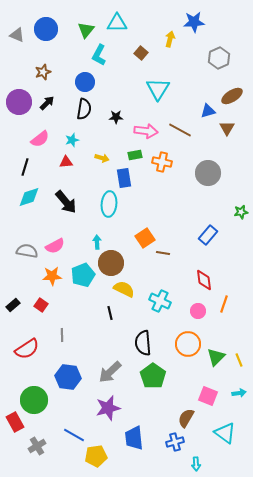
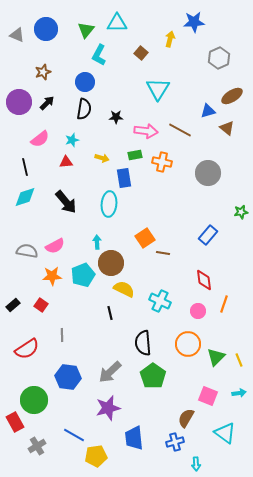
brown triangle at (227, 128): rotated 21 degrees counterclockwise
black line at (25, 167): rotated 30 degrees counterclockwise
cyan diamond at (29, 197): moved 4 px left
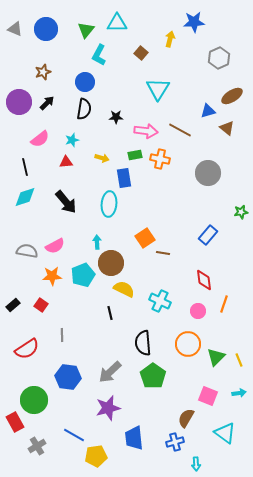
gray triangle at (17, 35): moved 2 px left, 6 px up
orange cross at (162, 162): moved 2 px left, 3 px up
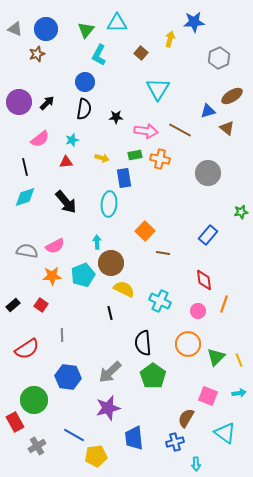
brown star at (43, 72): moved 6 px left, 18 px up
orange square at (145, 238): moved 7 px up; rotated 12 degrees counterclockwise
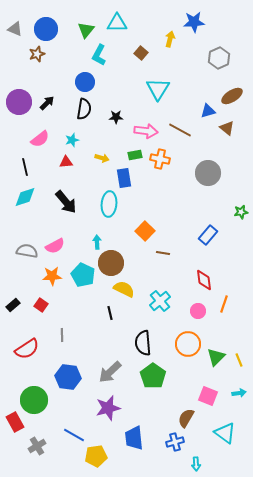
cyan pentagon at (83, 275): rotated 25 degrees counterclockwise
cyan cross at (160, 301): rotated 25 degrees clockwise
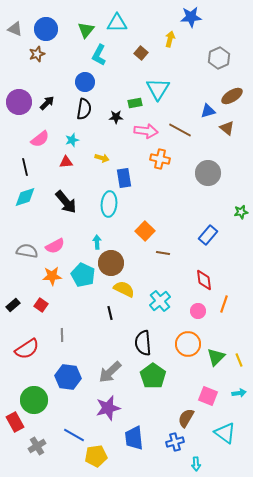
blue star at (194, 22): moved 3 px left, 5 px up
green rectangle at (135, 155): moved 52 px up
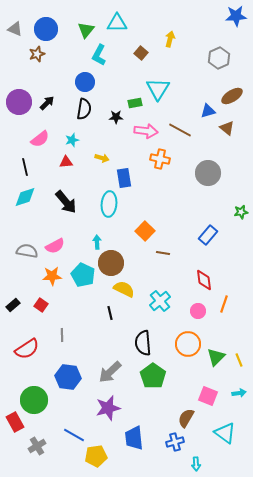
blue star at (191, 17): moved 45 px right, 1 px up
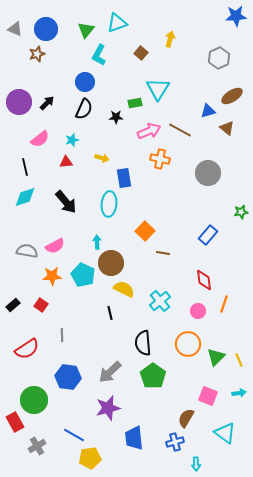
cyan triangle at (117, 23): rotated 20 degrees counterclockwise
black semicircle at (84, 109): rotated 15 degrees clockwise
pink arrow at (146, 131): moved 3 px right; rotated 30 degrees counterclockwise
yellow pentagon at (96, 456): moved 6 px left, 2 px down
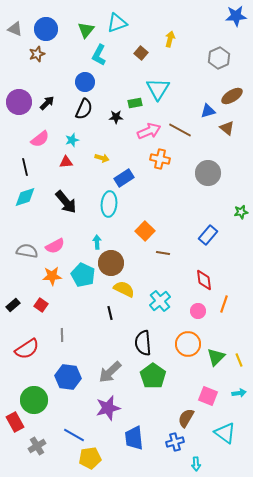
blue rectangle at (124, 178): rotated 66 degrees clockwise
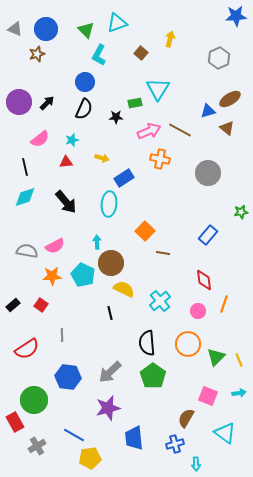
green triangle at (86, 30): rotated 24 degrees counterclockwise
brown ellipse at (232, 96): moved 2 px left, 3 px down
black semicircle at (143, 343): moved 4 px right
blue cross at (175, 442): moved 2 px down
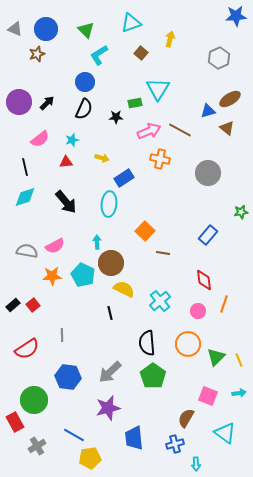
cyan triangle at (117, 23): moved 14 px right
cyan L-shape at (99, 55): rotated 30 degrees clockwise
red square at (41, 305): moved 8 px left; rotated 16 degrees clockwise
